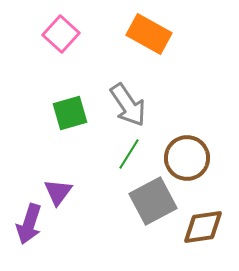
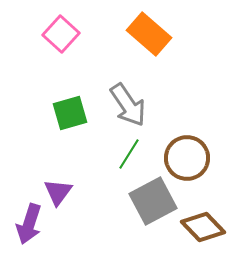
orange rectangle: rotated 12 degrees clockwise
brown diamond: rotated 54 degrees clockwise
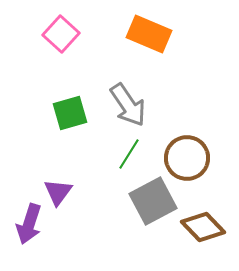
orange rectangle: rotated 18 degrees counterclockwise
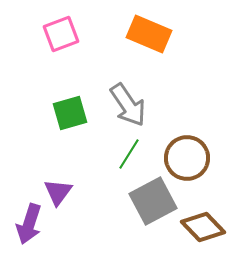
pink square: rotated 27 degrees clockwise
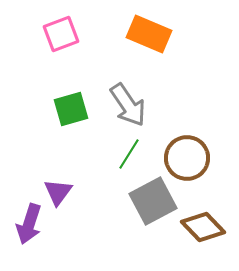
green square: moved 1 px right, 4 px up
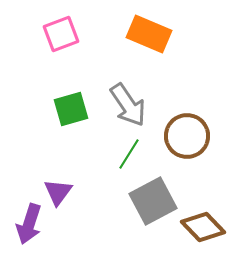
brown circle: moved 22 px up
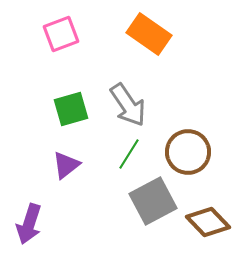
orange rectangle: rotated 12 degrees clockwise
brown circle: moved 1 px right, 16 px down
purple triangle: moved 8 px right, 27 px up; rotated 16 degrees clockwise
brown diamond: moved 5 px right, 5 px up
